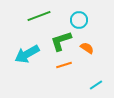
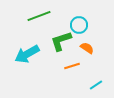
cyan circle: moved 5 px down
orange line: moved 8 px right, 1 px down
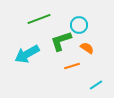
green line: moved 3 px down
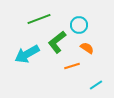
green L-shape: moved 4 px left, 1 px down; rotated 20 degrees counterclockwise
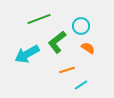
cyan circle: moved 2 px right, 1 px down
orange semicircle: moved 1 px right
orange line: moved 5 px left, 4 px down
cyan line: moved 15 px left
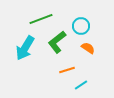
green line: moved 2 px right
cyan arrow: moved 2 px left, 6 px up; rotated 30 degrees counterclockwise
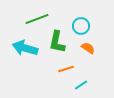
green line: moved 4 px left
green L-shape: rotated 40 degrees counterclockwise
cyan arrow: rotated 75 degrees clockwise
orange line: moved 1 px left, 1 px up
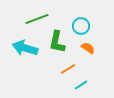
orange line: moved 2 px right; rotated 14 degrees counterclockwise
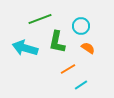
green line: moved 3 px right
